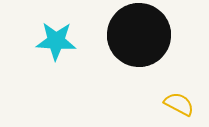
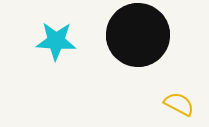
black circle: moved 1 px left
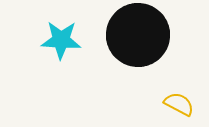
cyan star: moved 5 px right, 1 px up
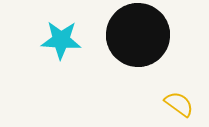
yellow semicircle: rotated 8 degrees clockwise
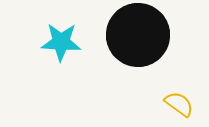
cyan star: moved 2 px down
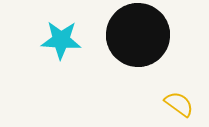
cyan star: moved 2 px up
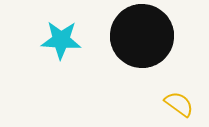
black circle: moved 4 px right, 1 px down
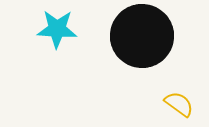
cyan star: moved 4 px left, 11 px up
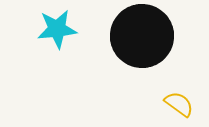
cyan star: rotated 9 degrees counterclockwise
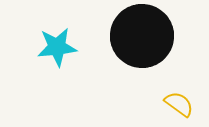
cyan star: moved 18 px down
